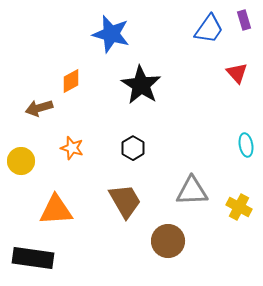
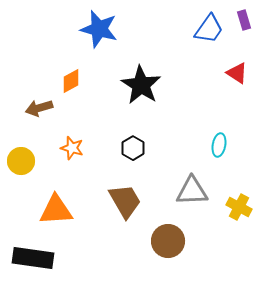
blue star: moved 12 px left, 5 px up
red triangle: rotated 15 degrees counterclockwise
cyan ellipse: moved 27 px left; rotated 20 degrees clockwise
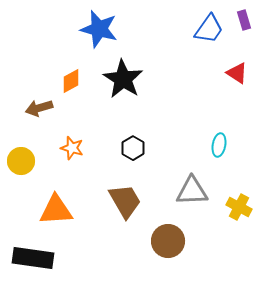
black star: moved 18 px left, 6 px up
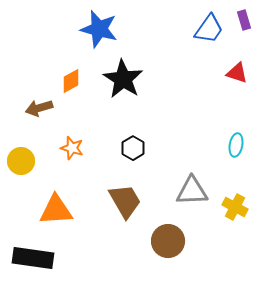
red triangle: rotated 15 degrees counterclockwise
cyan ellipse: moved 17 px right
yellow cross: moved 4 px left
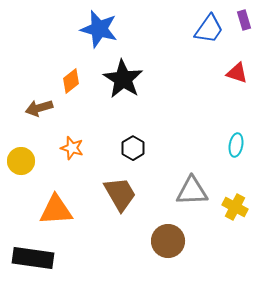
orange diamond: rotated 10 degrees counterclockwise
brown trapezoid: moved 5 px left, 7 px up
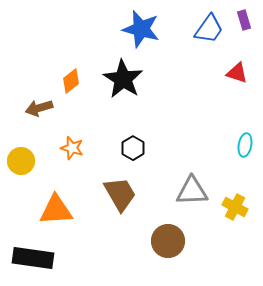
blue star: moved 42 px right
cyan ellipse: moved 9 px right
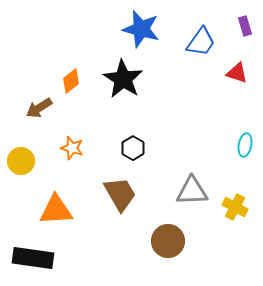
purple rectangle: moved 1 px right, 6 px down
blue trapezoid: moved 8 px left, 13 px down
brown arrow: rotated 16 degrees counterclockwise
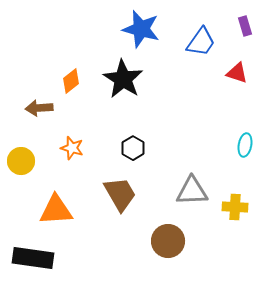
brown arrow: rotated 28 degrees clockwise
yellow cross: rotated 25 degrees counterclockwise
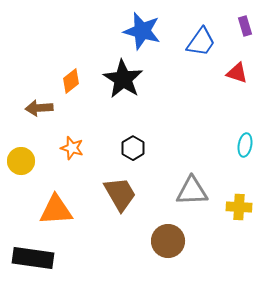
blue star: moved 1 px right, 2 px down
yellow cross: moved 4 px right
